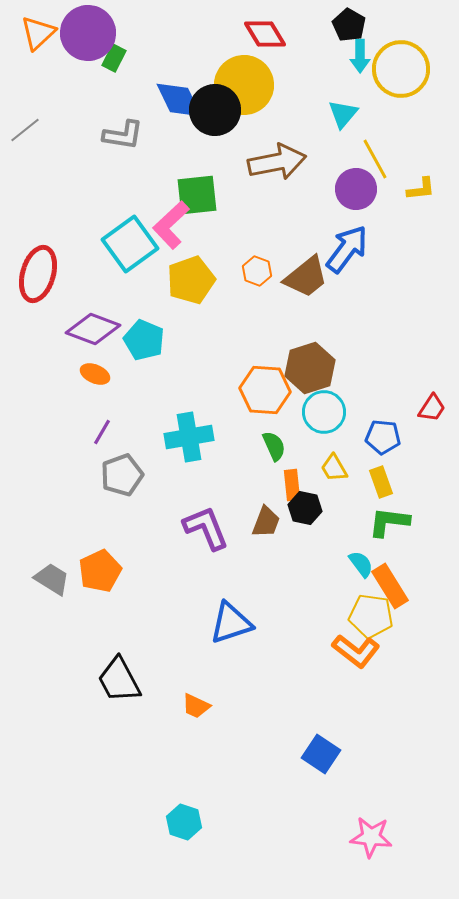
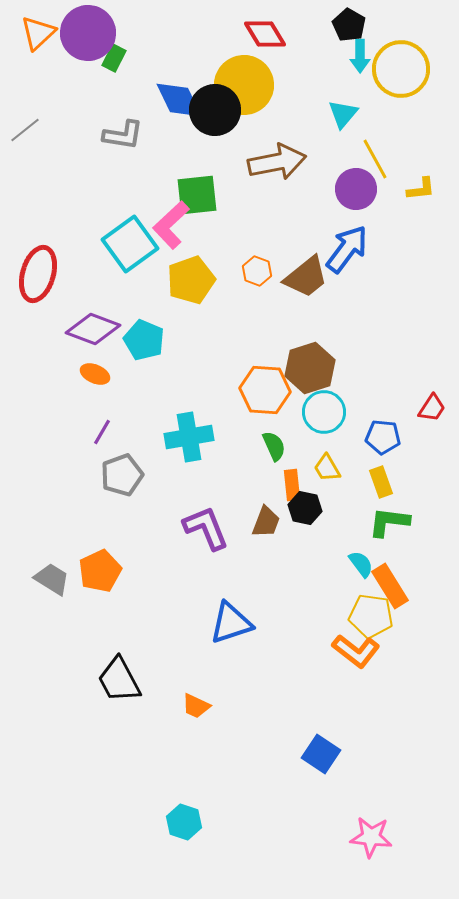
yellow trapezoid at (334, 468): moved 7 px left
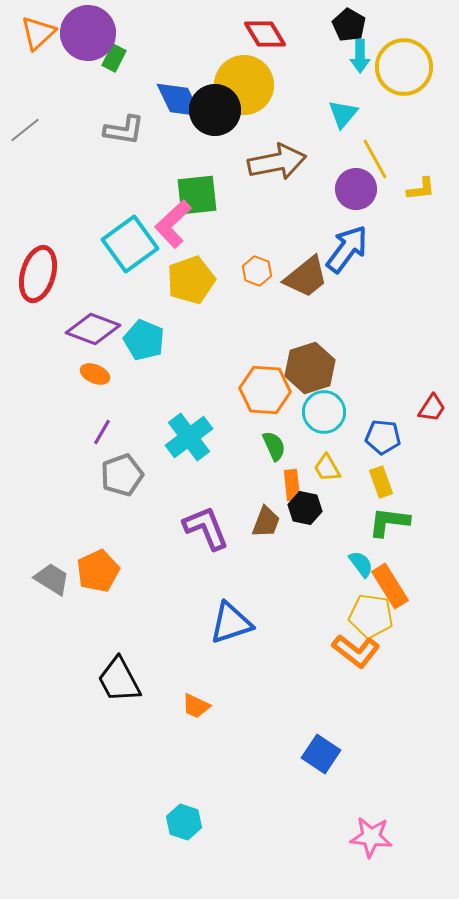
yellow circle at (401, 69): moved 3 px right, 2 px up
gray L-shape at (123, 135): moved 1 px right, 5 px up
pink L-shape at (171, 225): moved 2 px right, 1 px up
cyan cross at (189, 437): rotated 27 degrees counterclockwise
orange pentagon at (100, 571): moved 2 px left
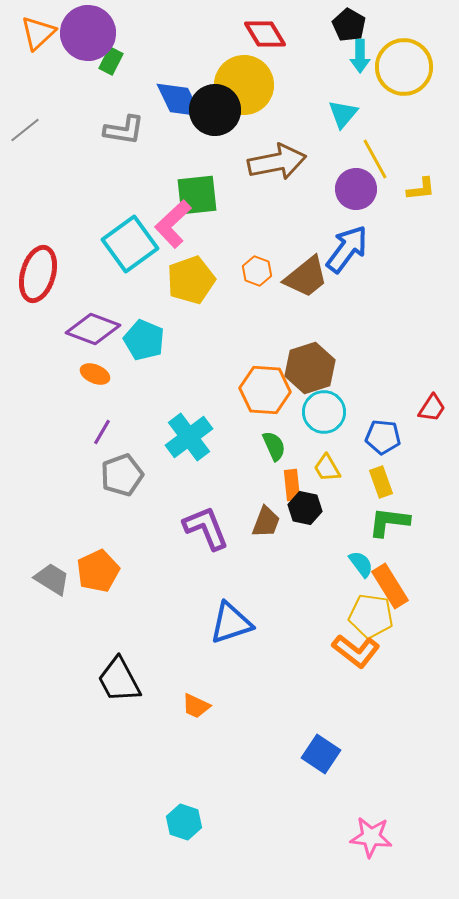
green rectangle at (114, 58): moved 3 px left, 3 px down
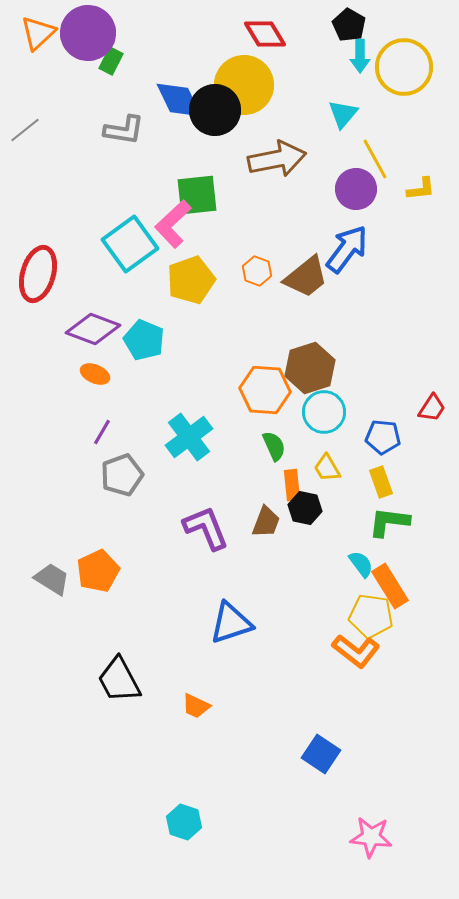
brown arrow at (277, 162): moved 3 px up
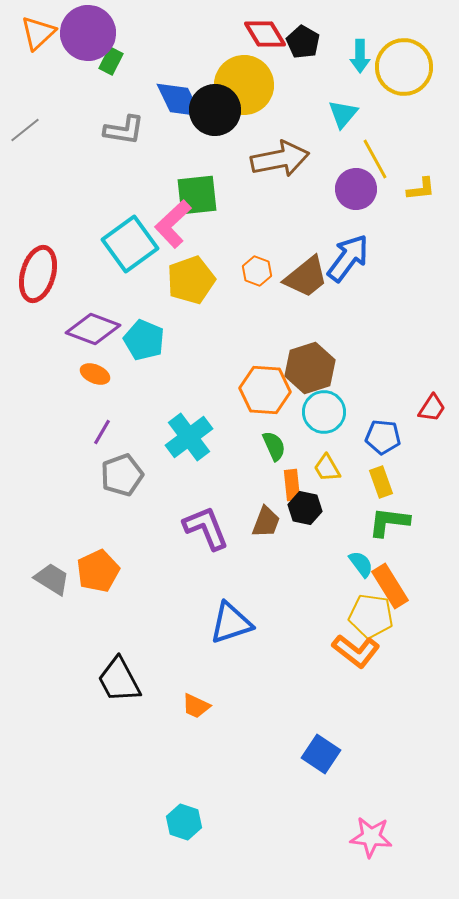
black pentagon at (349, 25): moved 46 px left, 17 px down
brown arrow at (277, 159): moved 3 px right
blue arrow at (347, 249): moved 1 px right, 9 px down
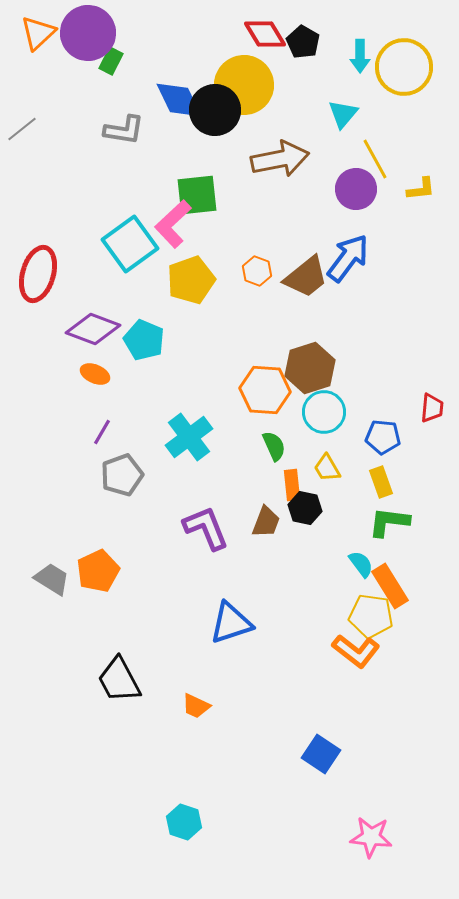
gray line at (25, 130): moved 3 px left, 1 px up
red trapezoid at (432, 408): rotated 28 degrees counterclockwise
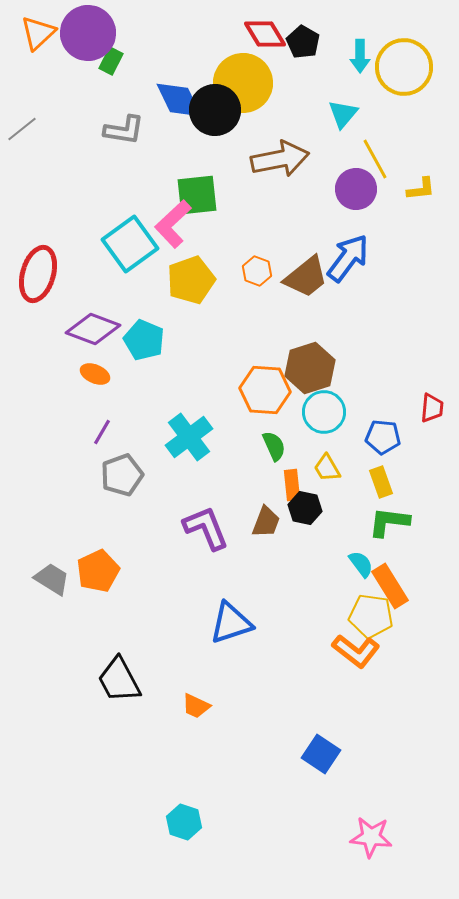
yellow circle at (244, 85): moved 1 px left, 2 px up
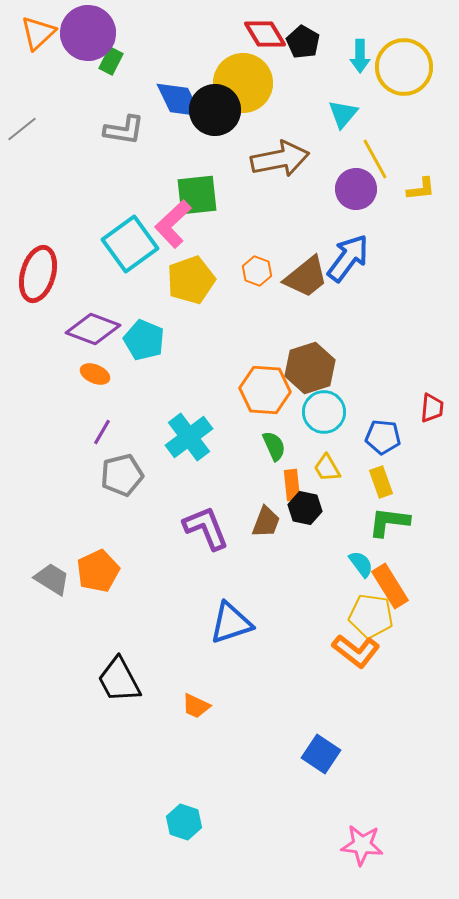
gray pentagon at (122, 475): rotated 6 degrees clockwise
pink star at (371, 837): moved 9 px left, 8 px down
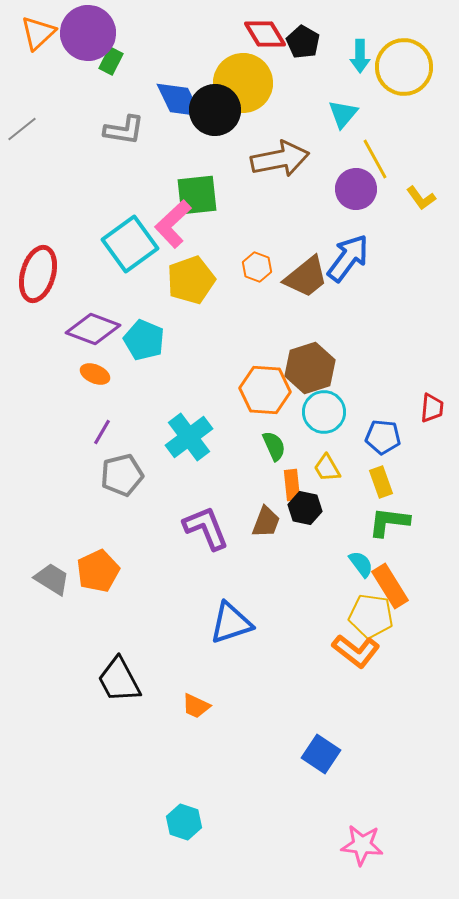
yellow L-shape at (421, 189): moved 9 px down; rotated 60 degrees clockwise
orange hexagon at (257, 271): moved 4 px up
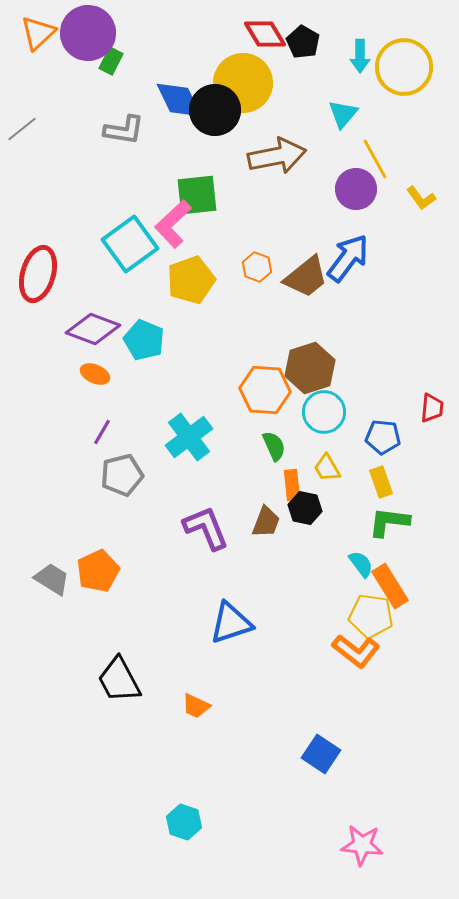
brown arrow at (280, 159): moved 3 px left, 3 px up
